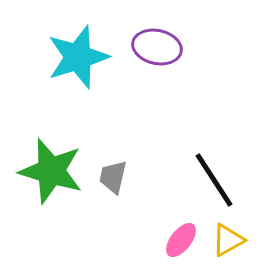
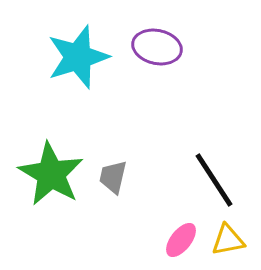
green star: moved 3 px down; rotated 14 degrees clockwise
yellow triangle: rotated 18 degrees clockwise
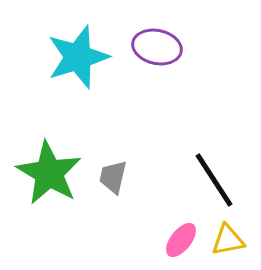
green star: moved 2 px left, 1 px up
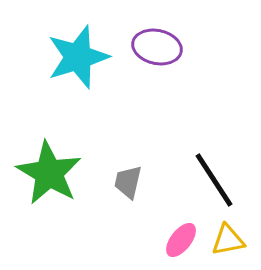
gray trapezoid: moved 15 px right, 5 px down
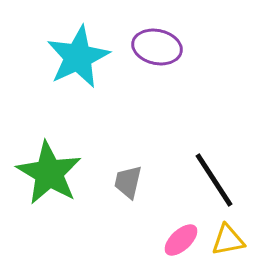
cyan star: rotated 8 degrees counterclockwise
pink ellipse: rotated 9 degrees clockwise
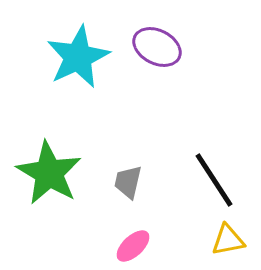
purple ellipse: rotated 15 degrees clockwise
pink ellipse: moved 48 px left, 6 px down
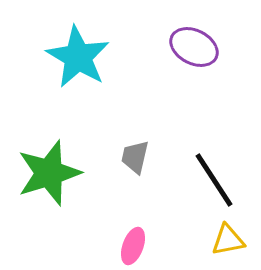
purple ellipse: moved 37 px right
cyan star: rotated 16 degrees counterclockwise
green star: rotated 24 degrees clockwise
gray trapezoid: moved 7 px right, 25 px up
pink ellipse: rotated 27 degrees counterclockwise
